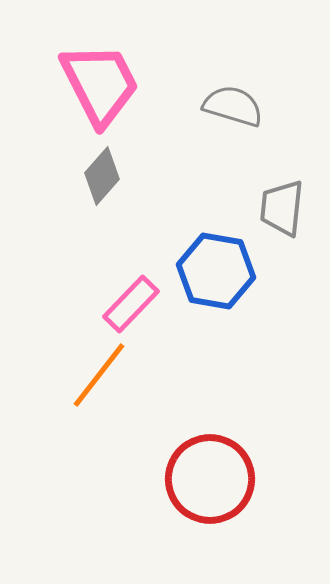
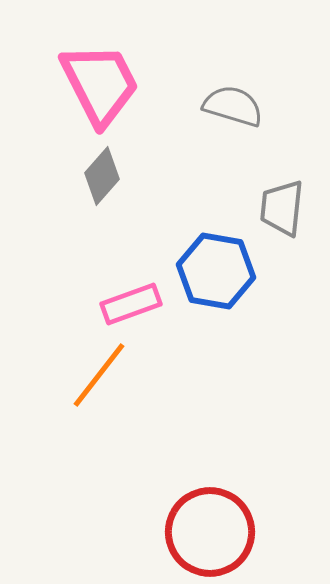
pink rectangle: rotated 26 degrees clockwise
red circle: moved 53 px down
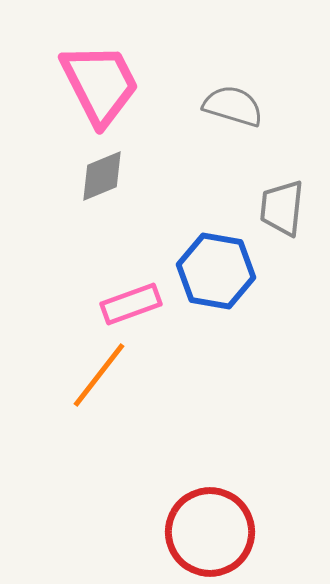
gray diamond: rotated 26 degrees clockwise
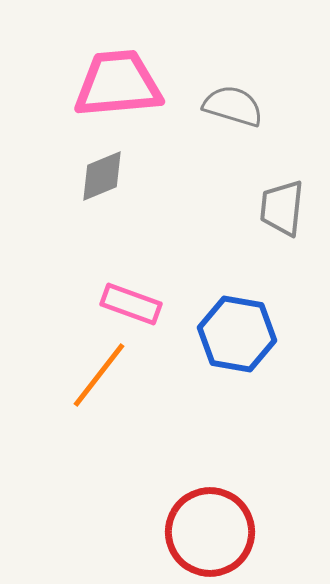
pink trapezoid: moved 18 px right; rotated 68 degrees counterclockwise
blue hexagon: moved 21 px right, 63 px down
pink rectangle: rotated 40 degrees clockwise
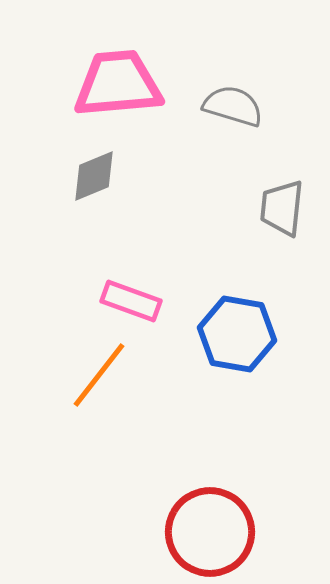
gray diamond: moved 8 px left
pink rectangle: moved 3 px up
